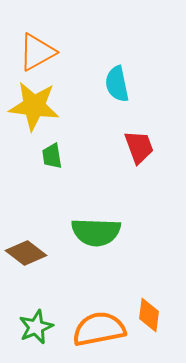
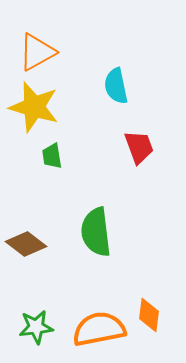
cyan semicircle: moved 1 px left, 2 px down
yellow star: moved 1 px down; rotated 9 degrees clockwise
green semicircle: rotated 81 degrees clockwise
brown diamond: moved 9 px up
green star: rotated 16 degrees clockwise
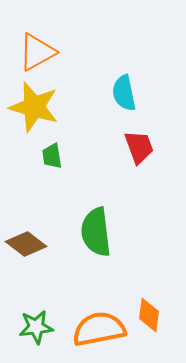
cyan semicircle: moved 8 px right, 7 px down
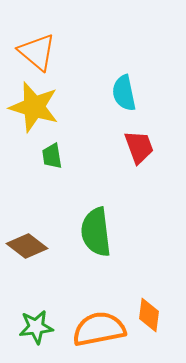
orange triangle: rotated 51 degrees counterclockwise
brown diamond: moved 1 px right, 2 px down
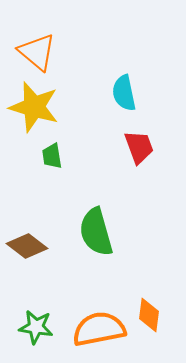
green semicircle: rotated 9 degrees counterclockwise
green star: rotated 16 degrees clockwise
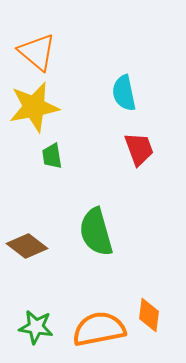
yellow star: rotated 27 degrees counterclockwise
red trapezoid: moved 2 px down
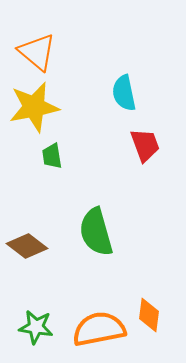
red trapezoid: moved 6 px right, 4 px up
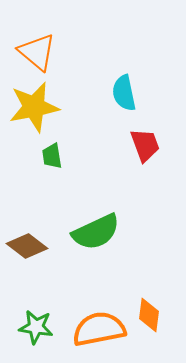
green semicircle: rotated 99 degrees counterclockwise
